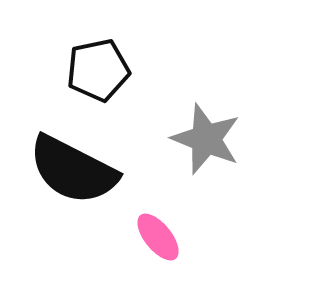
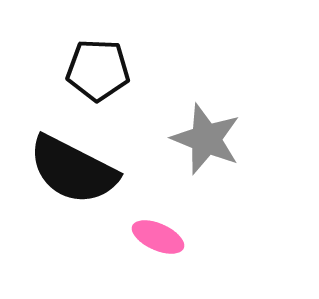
black pentagon: rotated 14 degrees clockwise
pink ellipse: rotated 27 degrees counterclockwise
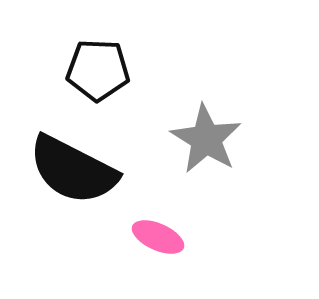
gray star: rotated 10 degrees clockwise
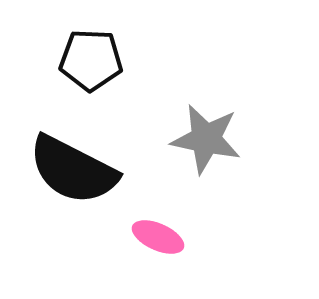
black pentagon: moved 7 px left, 10 px up
gray star: rotated 20 degrees counterclockwise
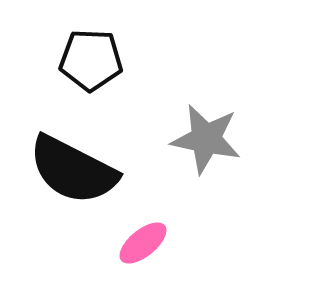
pink ellipse: moved 15 px left, 6 px down; rotated 63 degrees counterclockwise
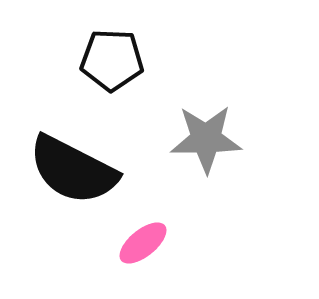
black pentagon: moved 21 px right
gray star: rotated 12 degrees counterclockwise
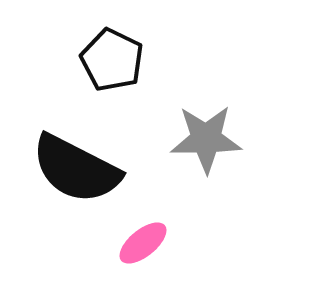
black pentagon: rotated 24 degrees clockwise
black semicircle: moved 3 px right, 1 px up
